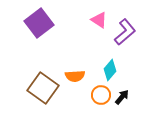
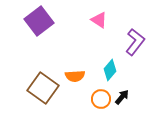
purple square: moved 2 px up
purple L-shape: moved 10 px right, 10 px down; rotated 12 degrees counterclockwise
orange circle: moved 4 px down
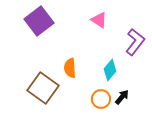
orange semicircle: moved 5 px left, 8 px up; rotated 90 degrees clockwise
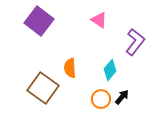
purple square: rotated 16 degrees counterclockwise
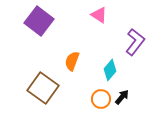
pink triangle: moved 5 px up
orange semicircle: moved 2 px right, 7 px up; rotated 24 degrees clockwise
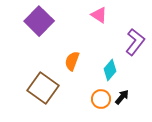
purple square: rotated 8 degrees clockwise
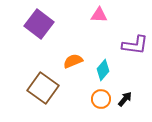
pink triangle: rotated 30 degrees counterclockwise
purple square: moved 3 px down; rotated 8 degrees counterclockwise
purple L-shape: moved 3 px down; rotated 60 degrees clockwise
orange semicircle: moved 1 px right; rotated 48 degrees clockwise
cyan diamond: moved 7 px left
black arrow: moved 3 px right, 2 px down
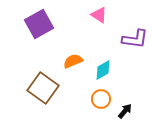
pink triangle: rotated 30 degrees clockwise
purple square: rotated 24 degrees clockwise
purple L-shape: moved 6 px up
cyan diamond: rotated 20 degrees clockwise
black arrow: moved 12 px down
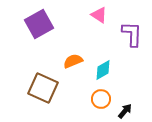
purple L-shape: moved 3 px left, 5 px up; rotated 96 degrees counterclockwise
brown square: rotated 12 degrees counterclockwise
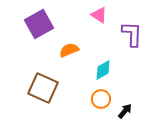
orange semicircle: moved 4 px left, 11 px up
